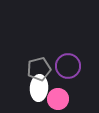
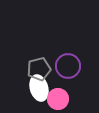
white ellipse: rotated 20 degrees counterclockwise
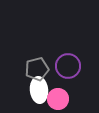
gray pentagon: moved 2 px left
white ellipse: moved 2 px down; rotated 10 degrees clockwise
